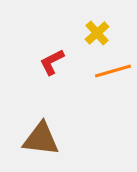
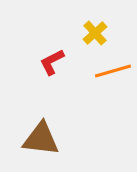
yellow cross: moved 2 px left
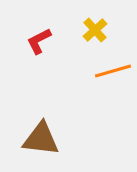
yellow cross: moved 3 px up
red L-shape: moved 13 px left, 21 px up
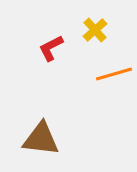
red L-shape: moved 12 px right, 7 px down
orange line: moved 1 px right, 3 px down
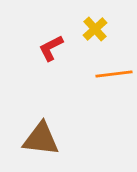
yellow cross: moved 1 px up
orange line: rotated 9 degrees clockwise
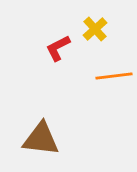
red L-shape: moved 7 px right
orange line: moved 2 px down
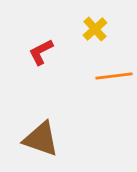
red L-shape: moved 17 px left, 4 px down
brown triangle: rotated 12 degrees clockwise
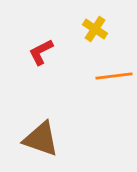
yellow cross: rotated 15 degrees counterclockwise
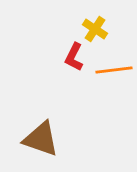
red L-shape: moved 33 px right, 5 px down; rotated 36 degrees counterclockwise
orange line: moved 6 px up
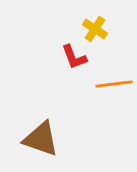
red L-shape: rotated 48 degrees counterclockwise
orange line: moved 14 px down
